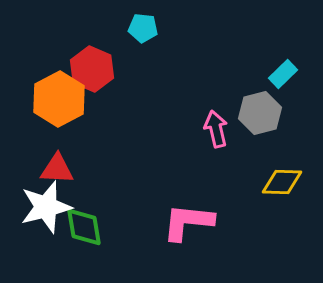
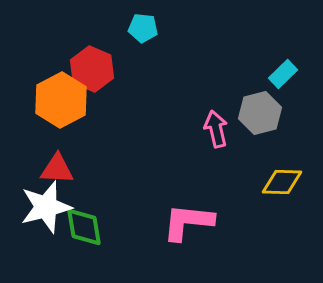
orange hexagon: moved 2 px right, 1 px down
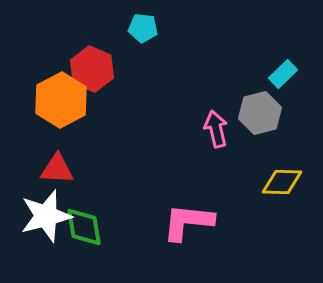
white star: moved 9 px down
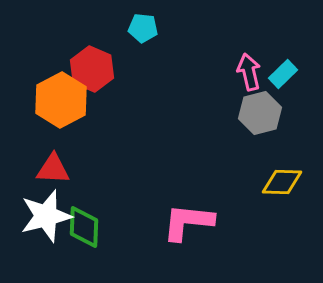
pink arrow: moved 33 px right, 57 px up
red triangle: moved 4 px left
green diamond: rotated 12 degrees clockwise
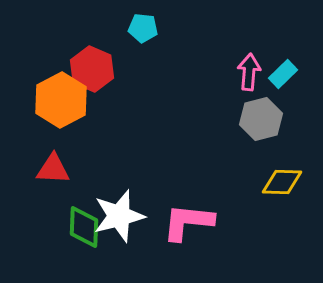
pink arrow: rotated 18 degrees clockwise
gray hexagon: moved 1 px right, 6 px down
white star: moved 73 px right
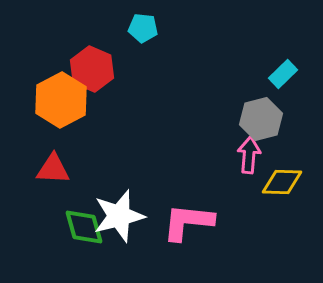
pink arrow: moved 83 px down
green diamond: rotated 18 degrees counterclockwise
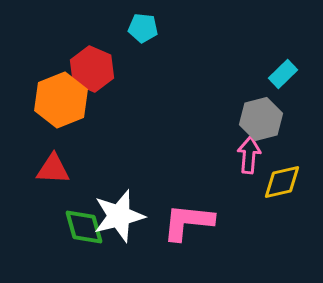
orange hexagon: rotated 6 degrees clockwise
yellow diamond: rotated 15 degrees counterclockwise
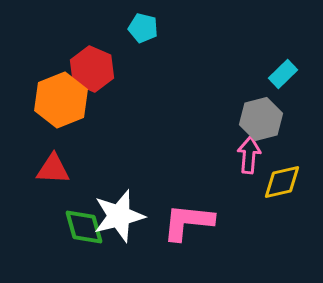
cyan pentagon: rotated 8 degrees clockwise
